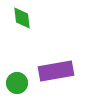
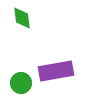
green circle: moved 4 px right
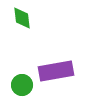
green circle: moved 1 px right, 2 px down
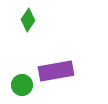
green diamond: moved 6 px right, 2 px down; rotated 40 degrees clockwise
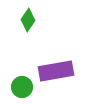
green circle: moved 2 px down
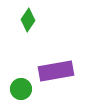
green circle: moved 1 px left, 2 px down
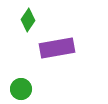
purple rectangle: moved 1 px right, 23 px up
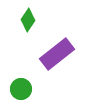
purple rectangle: moved 6 px down; rotated 28 degrees counterclockwise
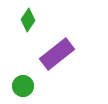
green circle: moved 2 px right, 3 px up
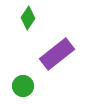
green diamond: moved 2 px up
